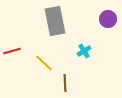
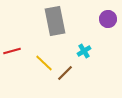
brown line: moved 10 px up; rotated 48 degrees clockwise
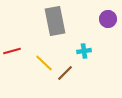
cyan cross: rotated 24 degrees clockwise
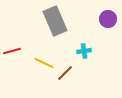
gray rectangle: rotated 12 degrees counterclockwise
yellow line: rotated 18 degrees counterclockwise
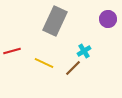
gray rectangle: rotated 48 degrees clockwise
cyan cross: rotated 24 degrees counterclockwise
brown line: moved 8 px right, 5 px up
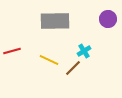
gray rectangle: rotated 64 degrees clockwise
yellow line: moved 5 px right, 3 px up
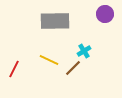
purple circle: moved 3 px left, 5 px up
red line: moved 2 px right, 18 px down; rotated 48 degrees counterclockwise
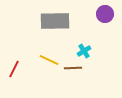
brown line: rotated 42 degrees clockwise
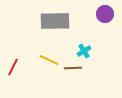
red line: moved 1 px left, 2 px up
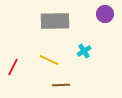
brown line: moved 12 px left, 17 px down
